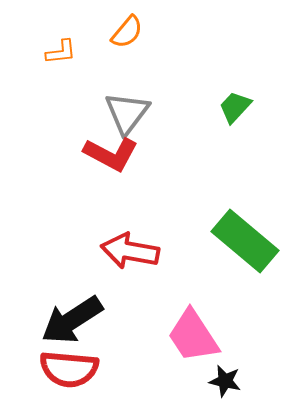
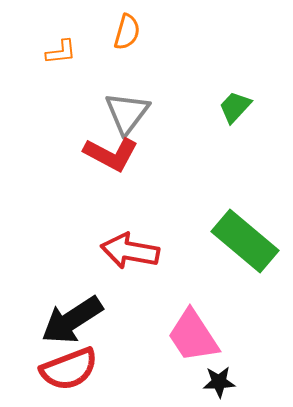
orange semicircle: rotated 24 degrees counterclockwise
red semicircle: rotated 26 degrees counterclockwise
black star: moved 6 px left, 1 px down; rotated 16 degrees counterclockwise
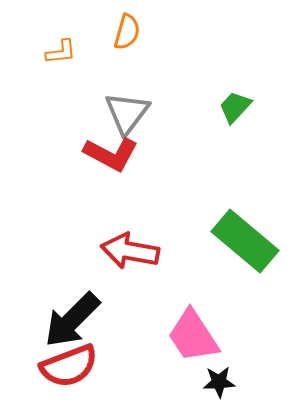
black arrow: rotated 12 degrees counterclockwise
red semicircle: moved 3 px up
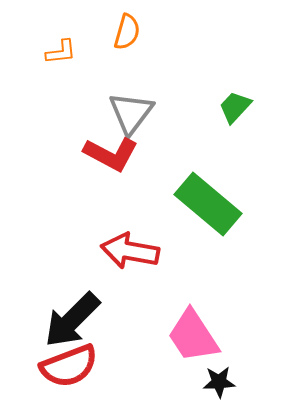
gray triangle: moved 4 px right
green rectangle: moved 37 px left, 37 px up
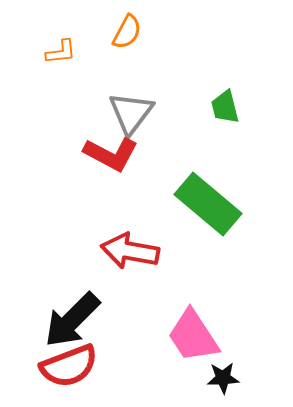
orange semicircle: rotated 12 degrees clockwise
green trapezoid: moved 10 px left; rotated 57 degrees counterclockwise
black star: moved 4 px right, 4 px up
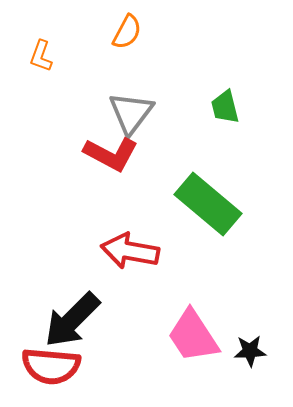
orange L-shape: moved 20 px left, 4 px down; rotated 116 degrees clockwise
red semicircle: moved 18 px left; rotated 26 degrees clockwise
black star: moved 27 px right, 27 px up
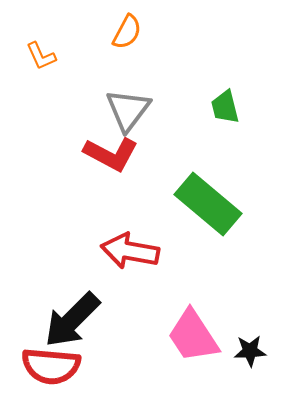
orange L-shape: rotated 44 degrees counterclockwise
gray triangle: moved 3 px left, 3 px up
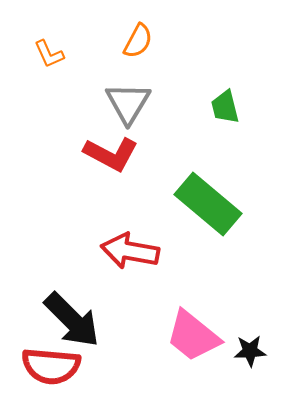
orange semicircle: moved 11 px right, 9 px down
orange L-shape: moved 8 px right, 2 px up
gray triangle: moved 7 px up; rotated 6 degrees counterclockwise
black arrow: rotated 90 degrees counterclockwise
pink trapezoid: rotated 18 degrees counterclockwise
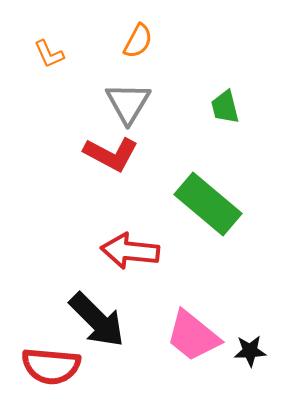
red arrow: rotated 4 degrees counterclockwise
black arrow: moved 25 px right
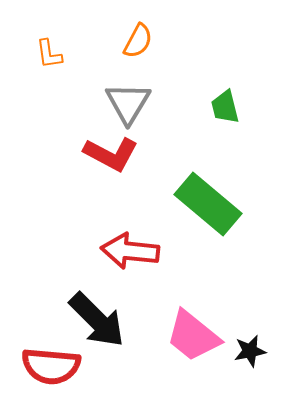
orange L-shape: rotated 16 degrees clockwise
black star: rotated 8 degrees counterclockwise
